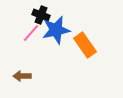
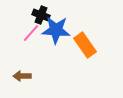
blue star: rotated 16 degrees clockwise
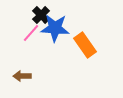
black cross: rotated 24 degrees clockwise
blue star: moved 1 px left, 2 px up
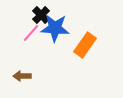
orange rectangle: rotated 70 degrees clockwise
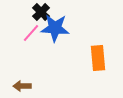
black cross: moved 3 px up
orange rectangle: moved 13 px right, 13 px down; rotated 40 degrees counterclockwise
brown arrow: moved 10 px down
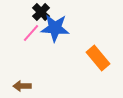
orange rectangle: rotated 35 degrees counterclockwise
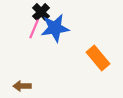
blue star: rotated 12 degrees counterclockwise
pink line: moved 3 px right, 4 px up; rotated 18 degrees counterclockwise
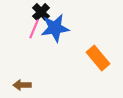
brown arrow: moved 1 px up
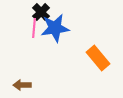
pink line: moved 1 px up; rotated 18 degrees counterclockwise
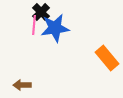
pink line: moved 3 px up
orange rectangle: moved 9 px right
